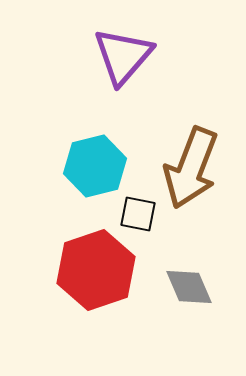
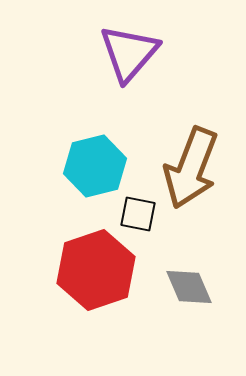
purple triangle: moved 6 px right, 3 px up
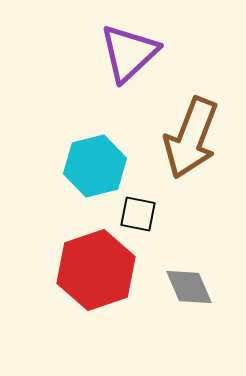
purple triangle: rotated 6 degrees clockwise
brown arrow: moved 30 px up
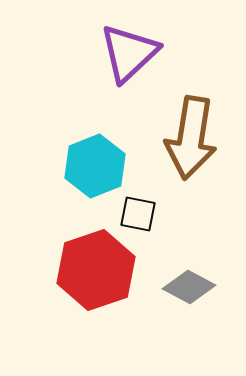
brown arrow: rotated 12 degrees counterclockwise
cyan hexagon: rotated 8 degrees counterclockwise
gray diamond: rotated 39 degrees counterclockwise
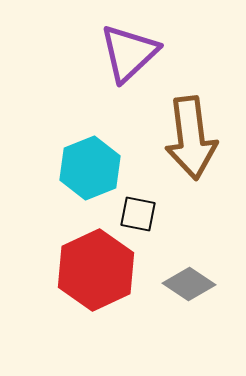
brown arrow: rotated 16 degrees counterclockwise
cyan hexagon: moved 5 px left, 2 px down
red hexagon: rotated 6 degrees counterclockwise
gray diamond: moved 3 px up; rotated 6 degrees clockwise
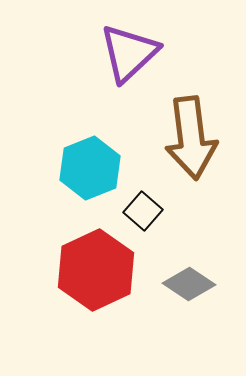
black square: moved 5 px right, 3 px up; rotated 30 degrees clockwise
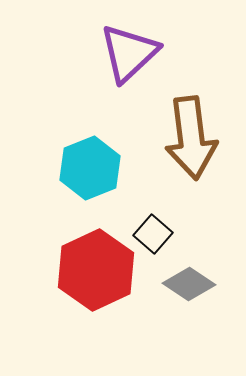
black square: moved 10 px right, 23 px down
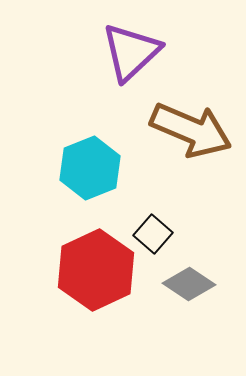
purple triangle: moved 2 px right, 1 px up
brown arrow: moved 8 px up; rotated 60 degrees counterclockwise
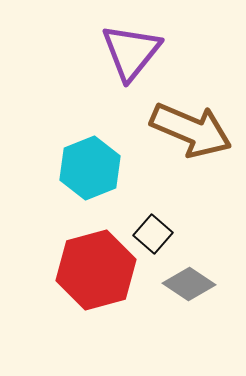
purple triangle: rotated 8 degrees counterclockwise
red hexagon: rotated 10 degrees clockwise
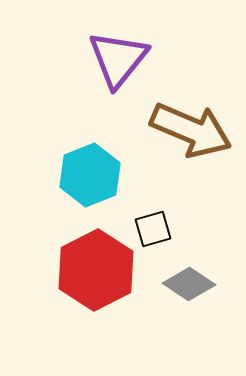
purple triangle: moved 13 px left, 7 px down
cyan hexagon: moved 7 px down
black square: moved 5 px up; rotated 33 degrees clockwise
red hexagon: rotated 12 degrees counterclockwise
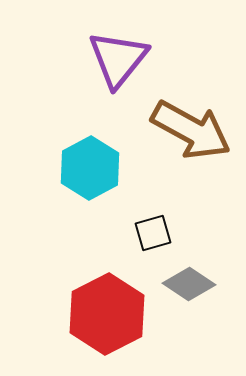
brown arrow: rotated 6 degrees clockwise
cyan hexagon: moved 7 px up; rotated 6 degrees counterclockwise
black square: moved 4 px down
red hexagon: moved 11 px right, 44 px down
